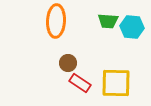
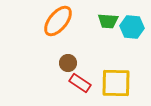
orange ellipse: moved 2 px right; rotated 36 degrees clockwise
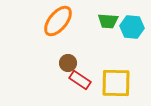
red rectangle: moved 3 px up
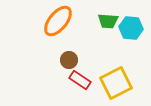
cyan hexagon: moved 1 px left, 1 px down
brown circle: moved 1 px right, 3 px up
yellow square: rotated 28 degrees counterclockwise
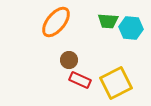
orange ellipse: moved 2 px left, 1 px down
red rectangle: rotated 10 degrees counterclockwise
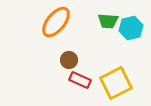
cyan hexagon: rotated 20 degrees counterclockwise
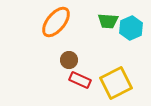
cyan hexagon: rotated 10 degrees counterclockwise
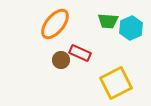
orange ellipse: moved 1 px left, 2 px down
brown circle: moved 8 px left
red rectangle: moved 27 px up
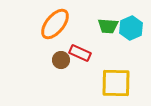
green trapezoid: moved 5 px down
yellow square: rotated 28 degrees clockwise
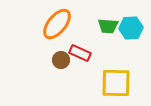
orange ellipse: moved 2 px right
cyan hexagon: rotated 20 degrees clockwise
